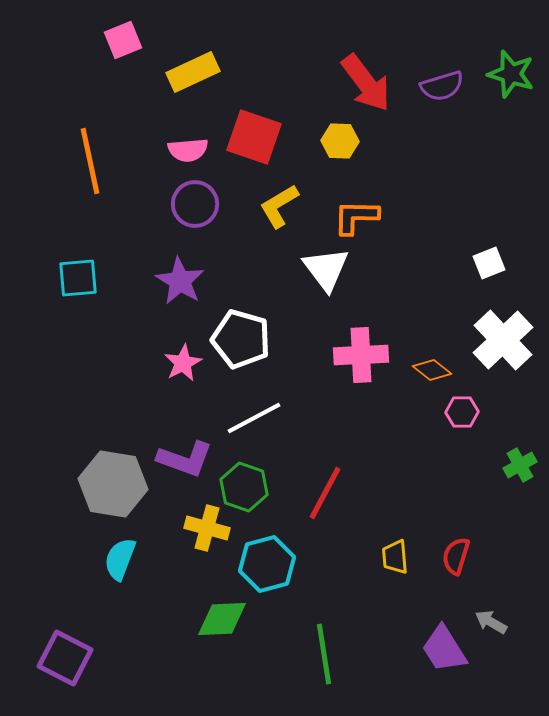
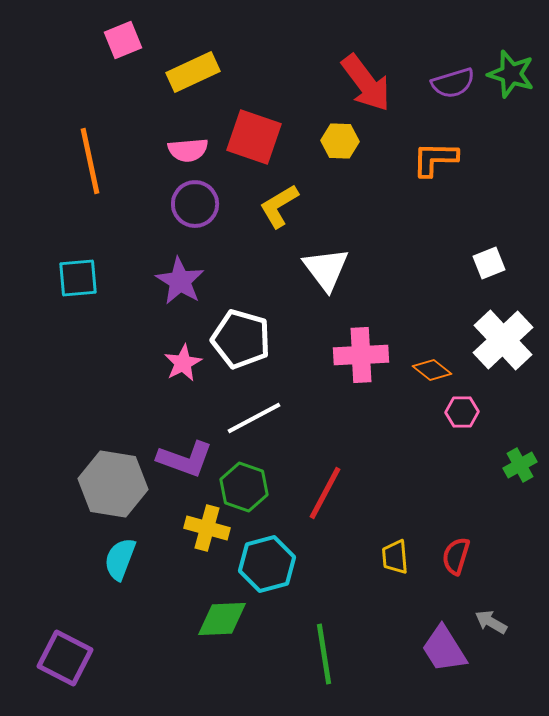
purple semicircle: moved 11 px right, 3 px up
orange L-shape: moved 79 px right, 58 px up
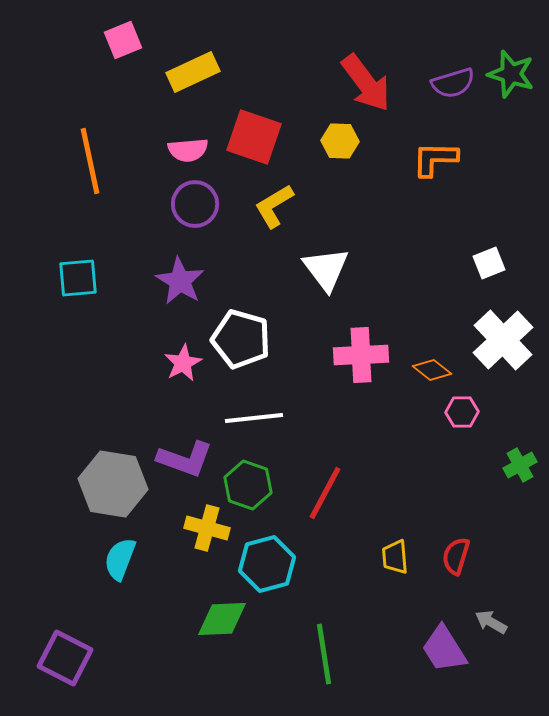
yellow L-shape: moved 5 px left
white line: rotated 22 degrees clockwise
green hexagon: moved 4 px right, 2 px up
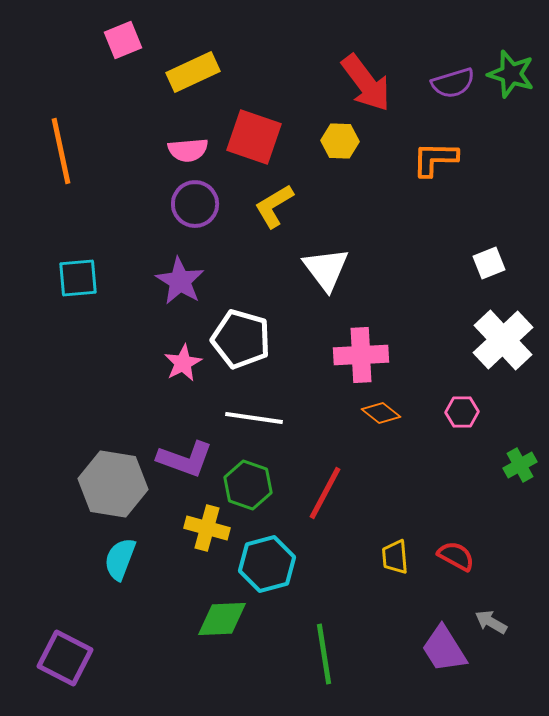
orange line: moved 29 px left, 10 px up
orange diamond: moved 51 px left, 43 px down
white line: rotated 14 degrees clockwise
red semicircle: rotated 102 degrees clockwise
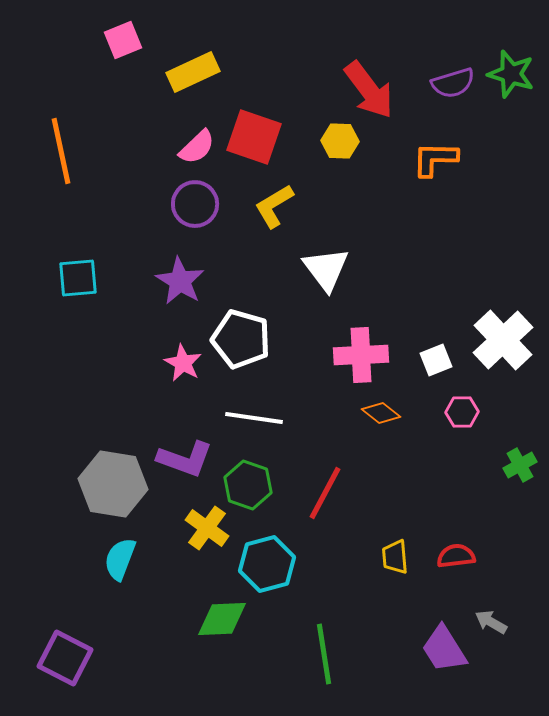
red arrow: moved 3 px right, 7 px down
pink semicircle: moved 9 px right, 3 px up; rotated 39 degrees counterclockwise
white square: moved 53 px left, 97 px down
pink star: rotated 15 degrees counterclockwise
yellow cross: rotated 21 degrees clockwise
red semicircle: rotated 36 degrees counterclockwise
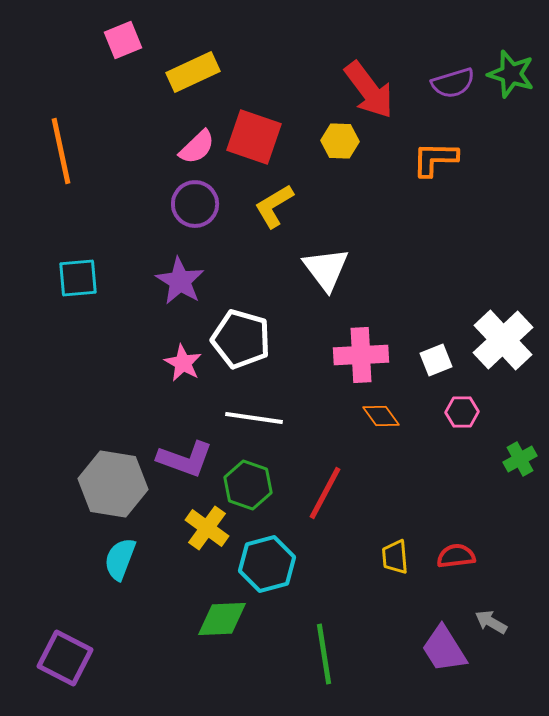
orange diamond: moved 3 px down; rotated 15 degrees clockwise
green cross: moved 6 px up
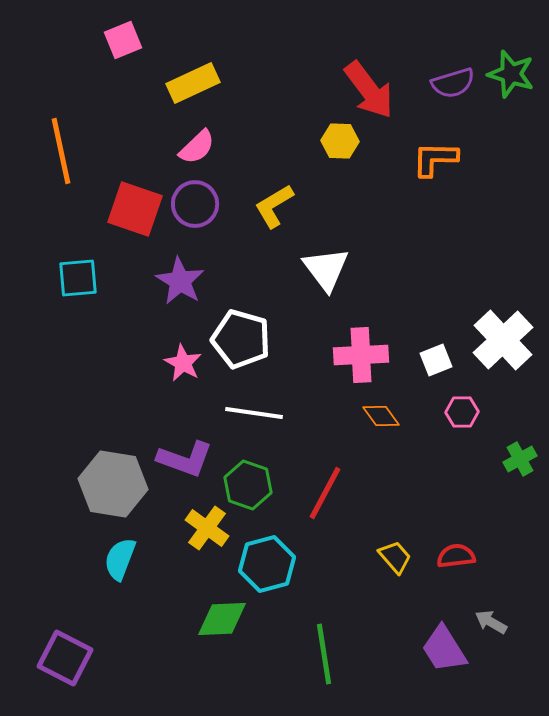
yellow rectangle: moved 11 px down
red square: moved 119 px left, 72 px down
white line: moved 5 px up
yellow trapezoid: rotated 144 degrees clockwise
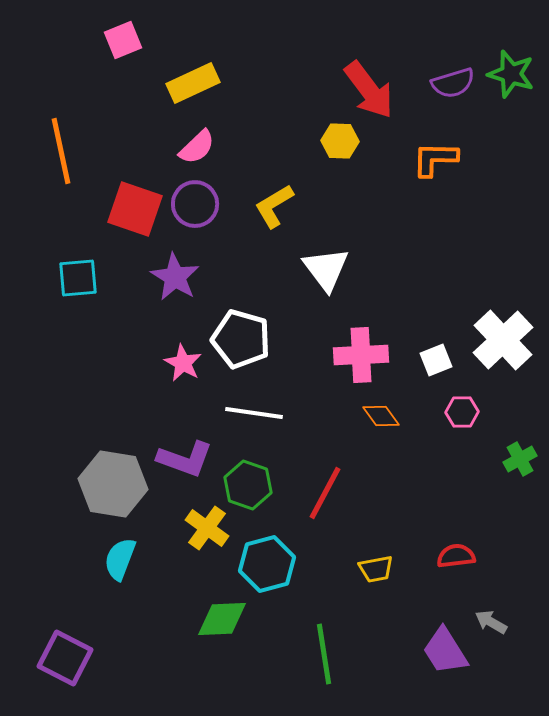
purple star: moved 5 px left, 4 px up
yellow trapezoid: moved 19 px left, 12 px down; rotated 120 degrees clockwise
purple trapezoid: moved 1 px right, 2 px down
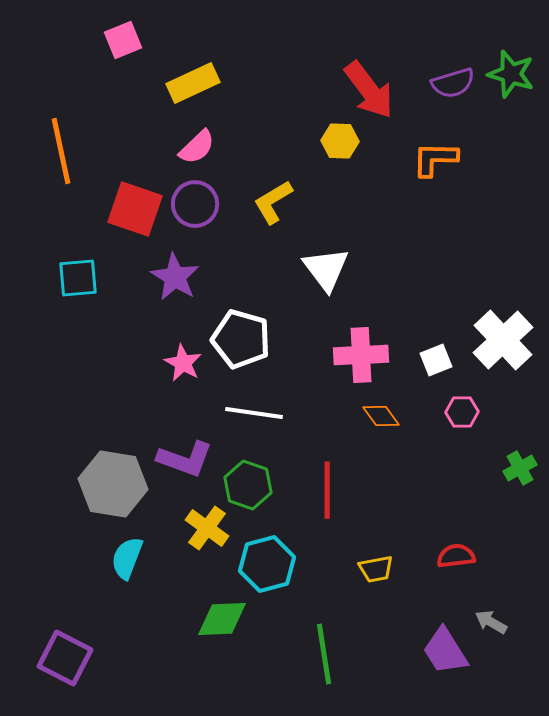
yellow L-shape: moved 1 px left, 4 px up
green cross: moved 9 px down
red line: moved 2 px right, 3 px up; rotated 28 degrees counterclockwise
cyan semicircle: moved 7 px right, 1 px up
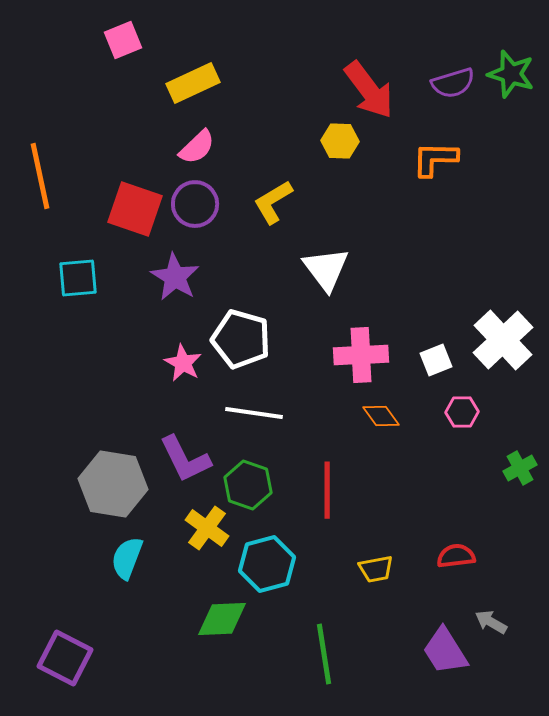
orange line: moved 21 px left, 25 px down
purple L-shape: rotated 44 degrees clockwise
